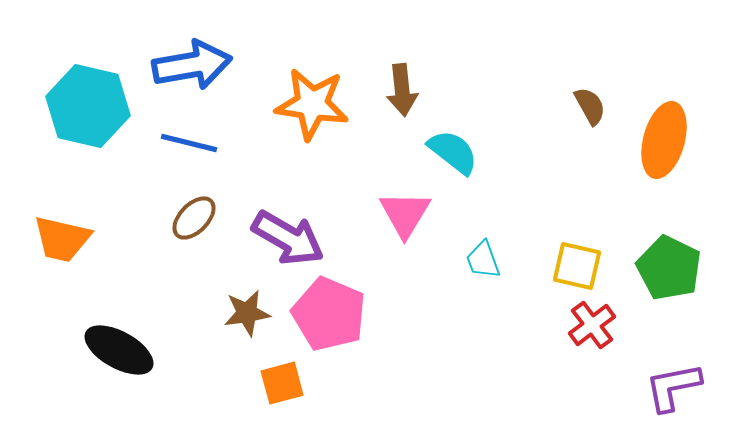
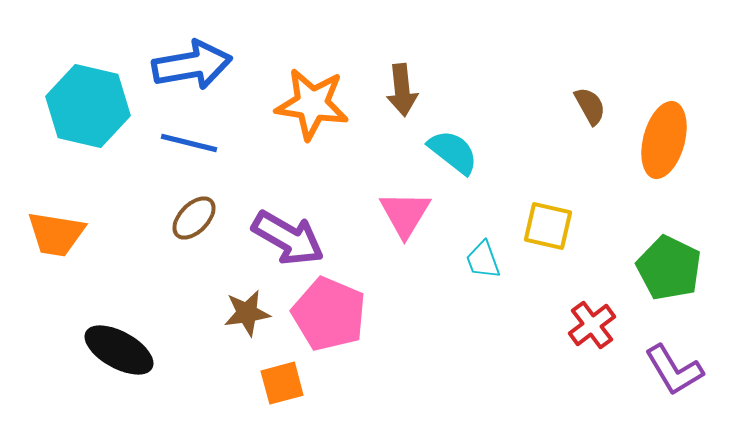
orange trapezoid: moved 6 px left, 5 px up; rotated 4 degrees counterclockwise
yellow square: moved 29 px left, 40 px up
purple L-shape: moved 1 px right, 17 px up; rotated 110 degrees counterclockwise
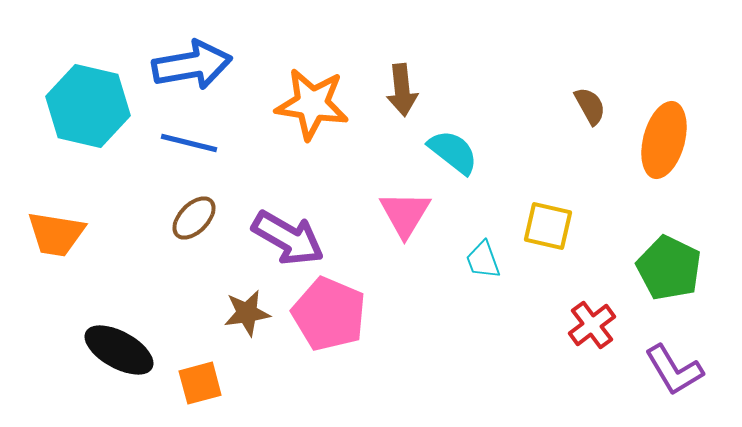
orange square: moved 82 px left
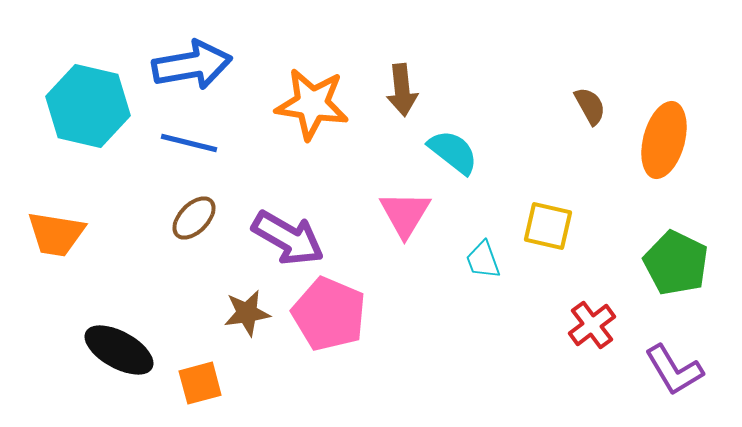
green pentagon: moved 7 px right, 5 px up
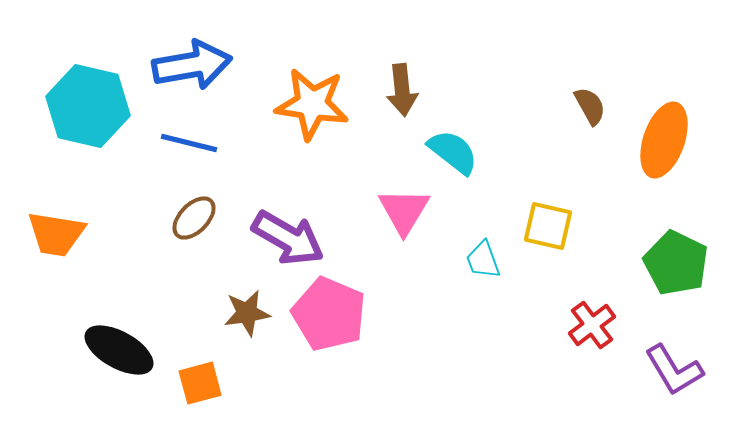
orange ellipse: rotated 4 degrees clockwise
pink triangle: moved 1 px left, 3 px up
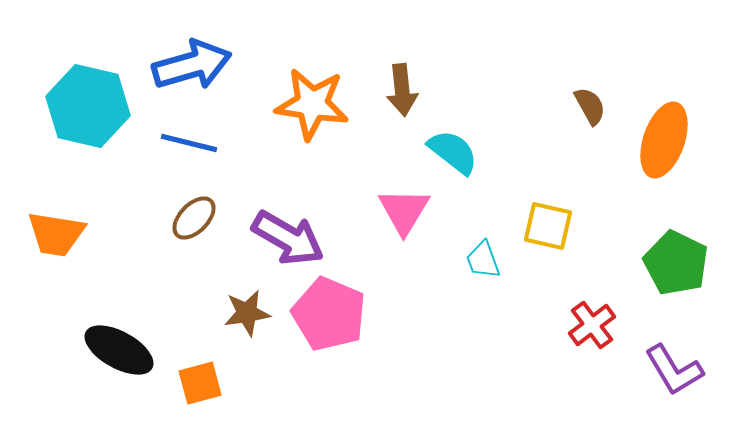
blue arrow: rotated 6 degrees counterclockwise
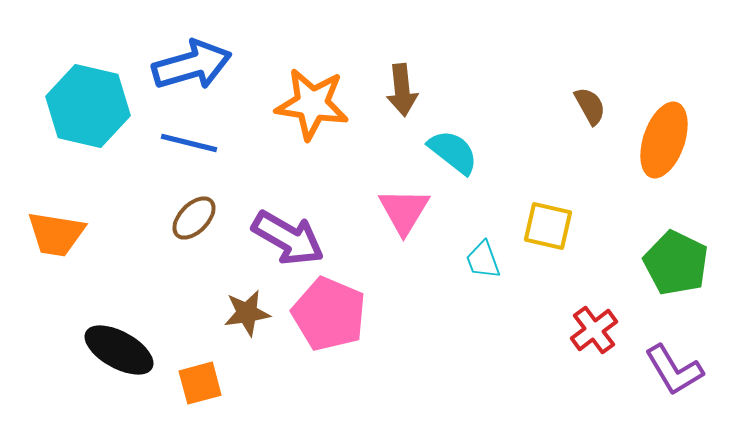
red cross: moved 2 px right, 5 px down
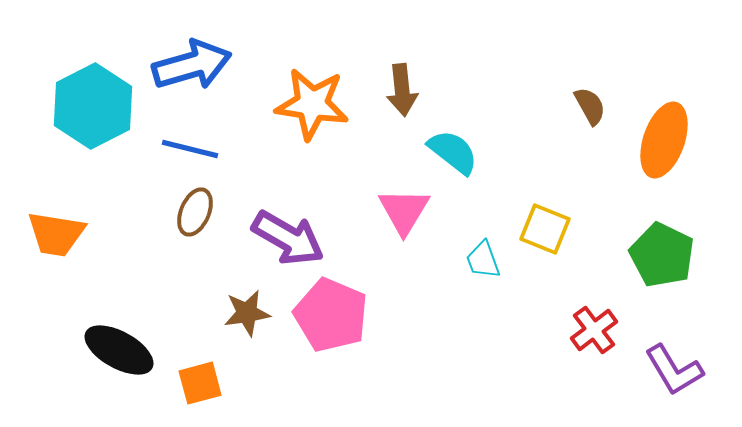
cyan hexagon: moved 5 px right; rotated 20 degrees clockwise
blue line: moved 1 px right, 6 px down
brown ellipse: moved 1 px right, 6 px up; rotated 21 degrees counterclockwise
yellow square: moved 3 px left, 3 px down; rotated 9 degrees clockwise
green pentagon: moved 14 px left, 8 px up
pink pentagon: moved 2 px right, 1 px down
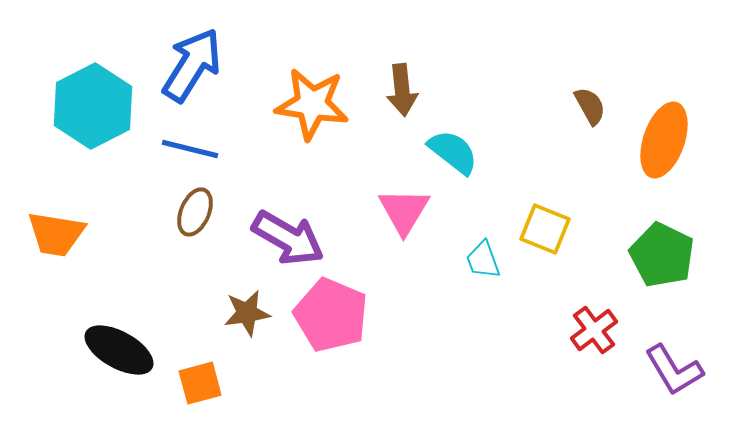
blue arrow: rotated 42 degrees counterclockwise
